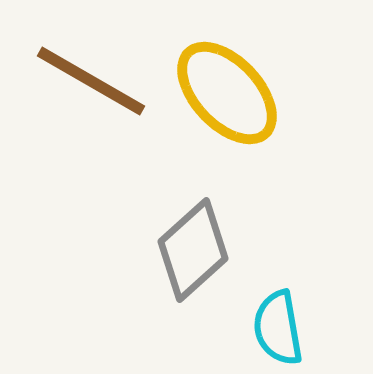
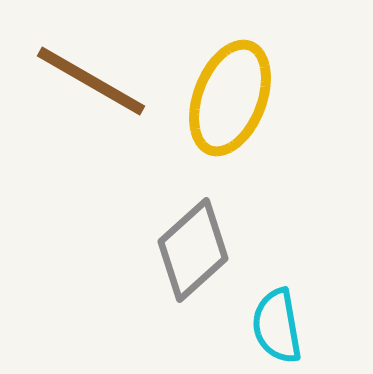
yellow ellipse: moved 3 px right, 5 px down; rotated 64 degrees clockwise
cyan semicircle: moved 1 px left, 2 px up
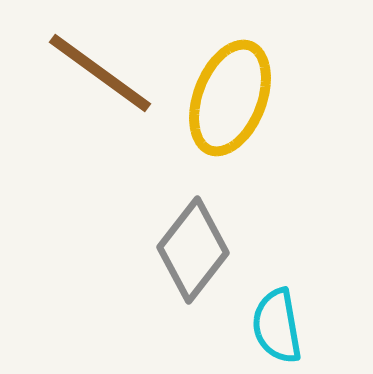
brown line: moved 9 px right, 8 px up; rotated 6 degrees clockwise
gray diamond: rotated 10 degrees counterclockwise
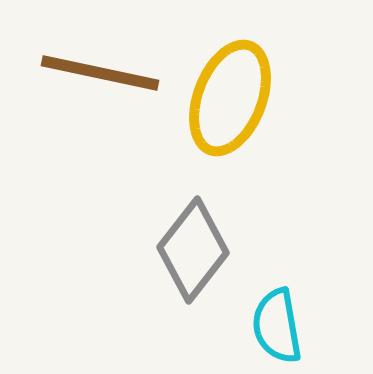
brown line: rotated 24 degrees counterclockwise
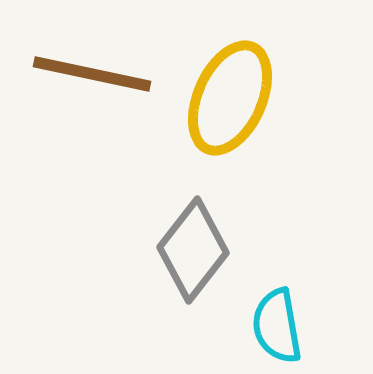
brown line: moved 8 px left, 1 px down
yellow ellipse: rotated 3 degrees clockwise
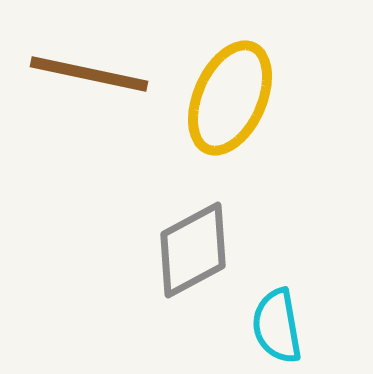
brown line: moved 3 px left
gray diamond: rotated 24 degrees clockwise
